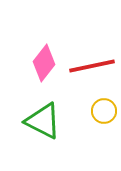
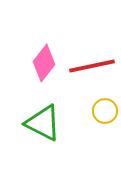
yellow circle: moved 1 px right
green triangle: moved 2 px down
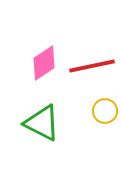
pink diamond: rotated 18 degrees clockwise
green triangle: moved 1 px left
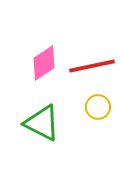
yellow circle: moved 7 px left, 4 px up
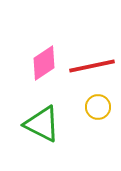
green triangle: moved 1 px down
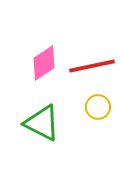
green triangle: moved 1 px up
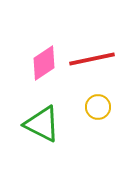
red line: moved 7 px up
green triangle: moved 1 px down
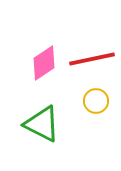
yellow circle: moved 2 px left, 6 px up
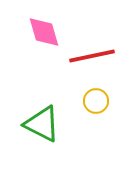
red line: moved 3 px up
pink diamond: moved 31 px up; rotated 72 degrees counterclockwise
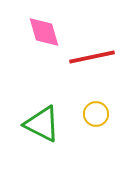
red line: moved 1 px down
yellow circle: moved 13 px down
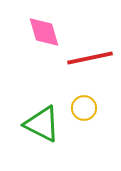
red line: moved 2 px left, 1 px down
yellow circle: moved 12 px left, 6 px up
